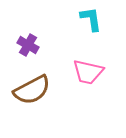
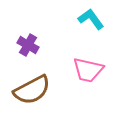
cyan L-shape: rotated 28 degrees counterclockwise
pink trapezoid: moved 2 px up
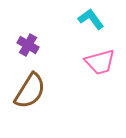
pink trapezoid: moved 12 px right, 8 px up; rotated 28 degrees counterclockwise
brown semicircle: moved 2 px left, 1 px down; rotated 30 degrees counterclockwise
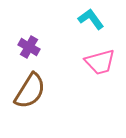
purple cross: moved 1 px right, 2 px down
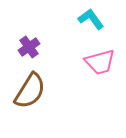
purple cross: rotated 25 degrees clockwise
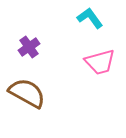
cyan L-shape: moved 1 px left, 1 px up
brown semicircle: moved 3 px left, 2 px down; rotated 93 degrees counterclockwise
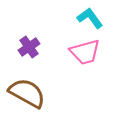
pink trapezoid: moved 15 px left, 10 px up
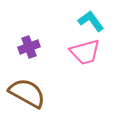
cyan L-shape: moved 1 px right, 3 px down
purple cross: rotated 15 degrees clockwise
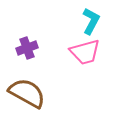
cyan L-shape: rotated 64 degrees clockwise
purple cross: moved 2 px left, 1 px down
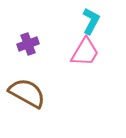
purple cross: moved 1 px right, 4 px up
pink trapezoid: rotated 44 degrees counterclockwise
